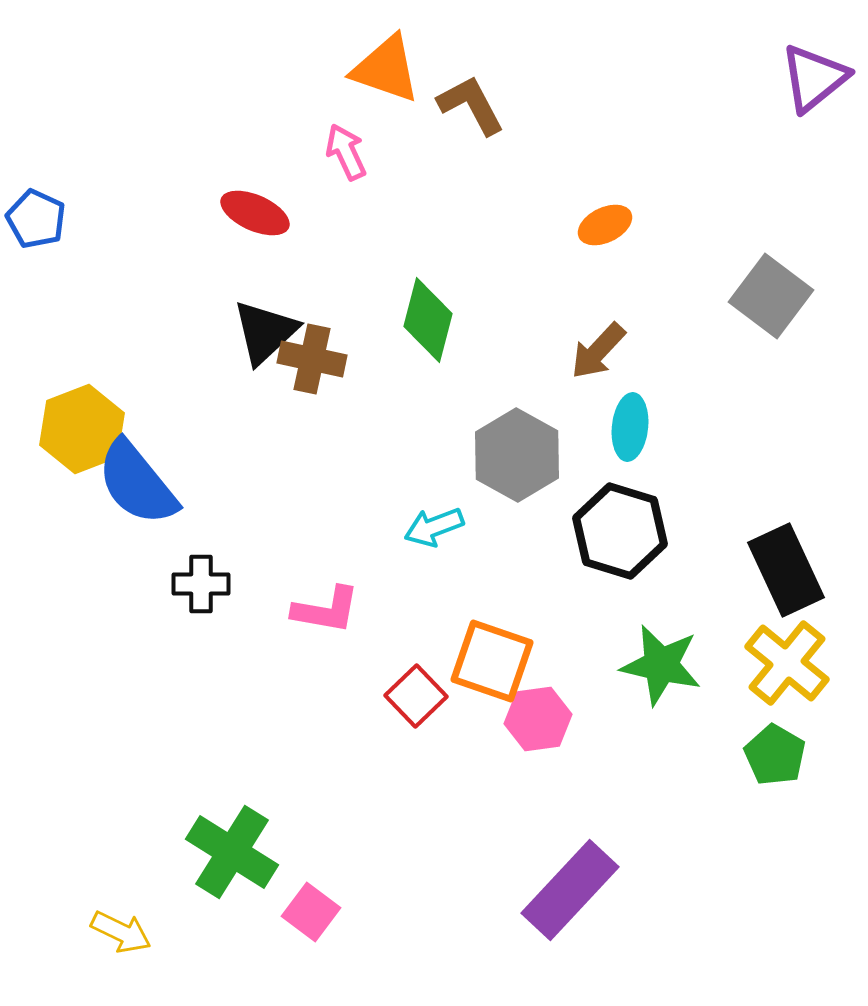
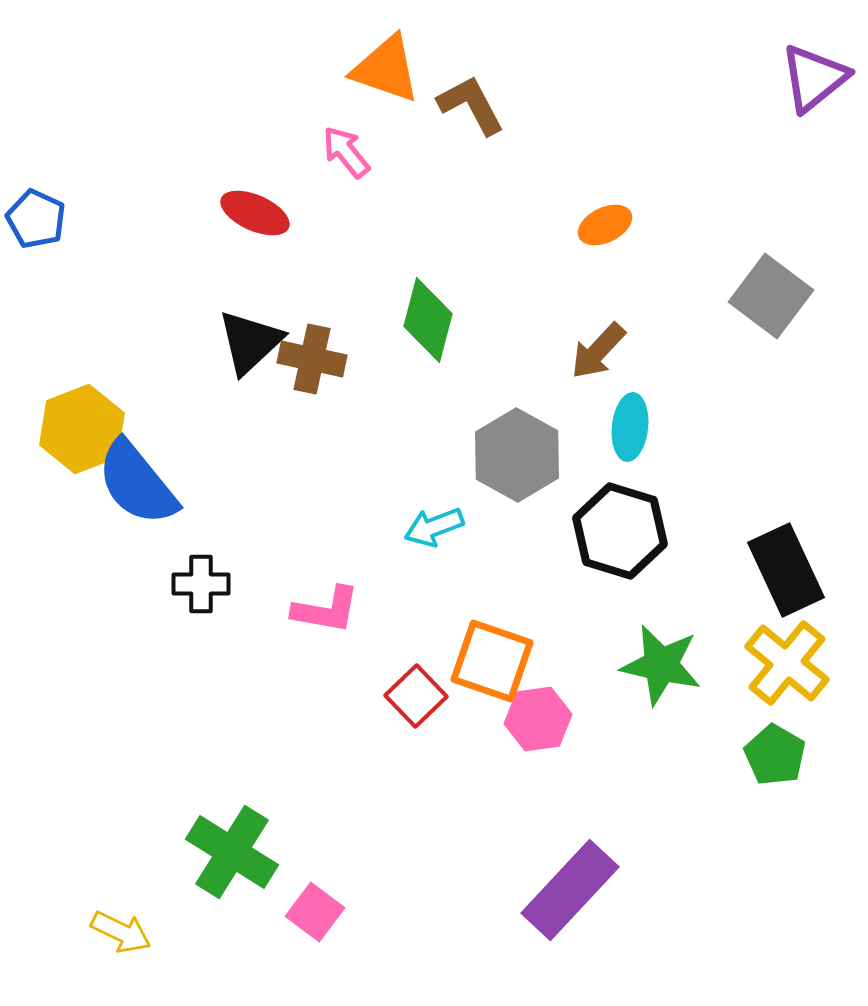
pink arrow: rotated 14 degrees counterclockwise
black triangle: moved 15 px left, 10 px down
pink square: moved 4 px right
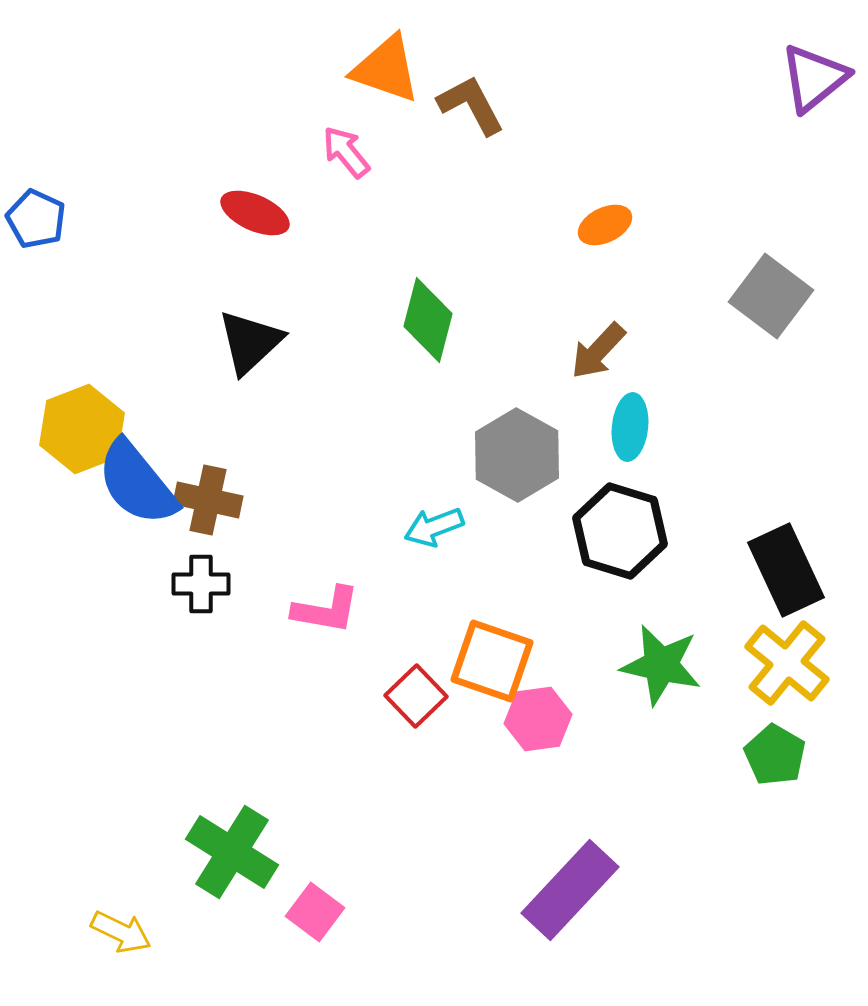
brown cross: moved 104 px left, 141 px down
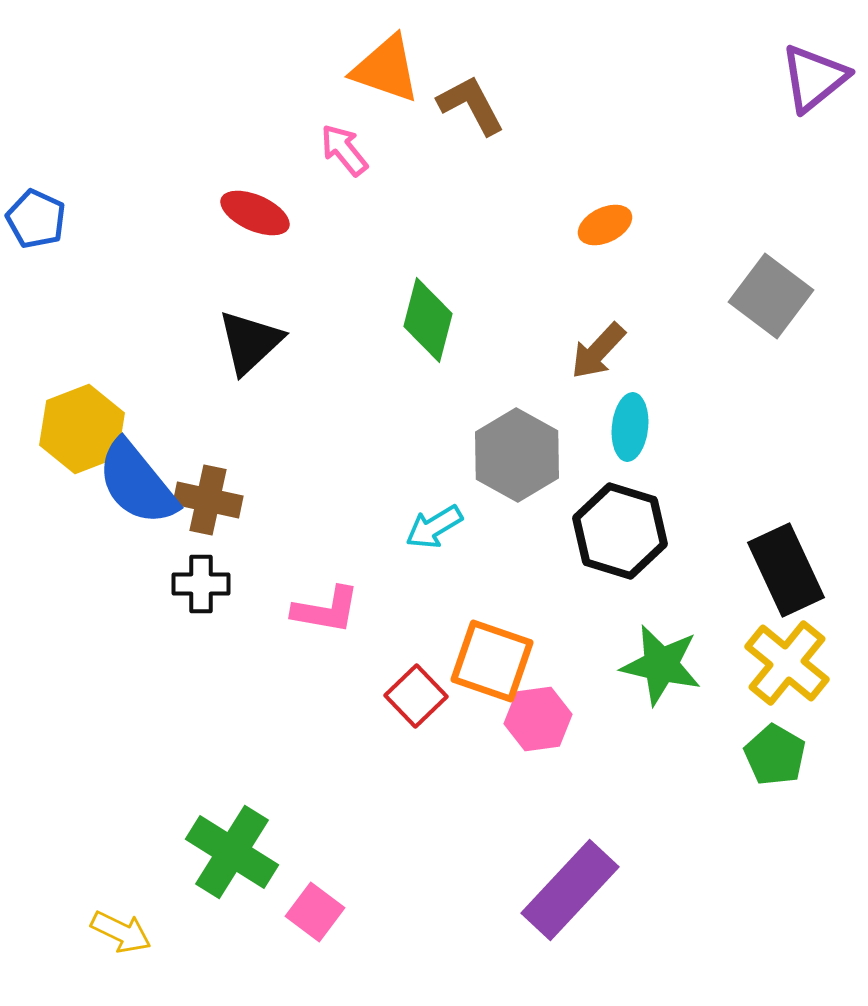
pink arrow: moved 2 px left, 2 px up
cyan arrow: rotated 10 degrees counterclockwise
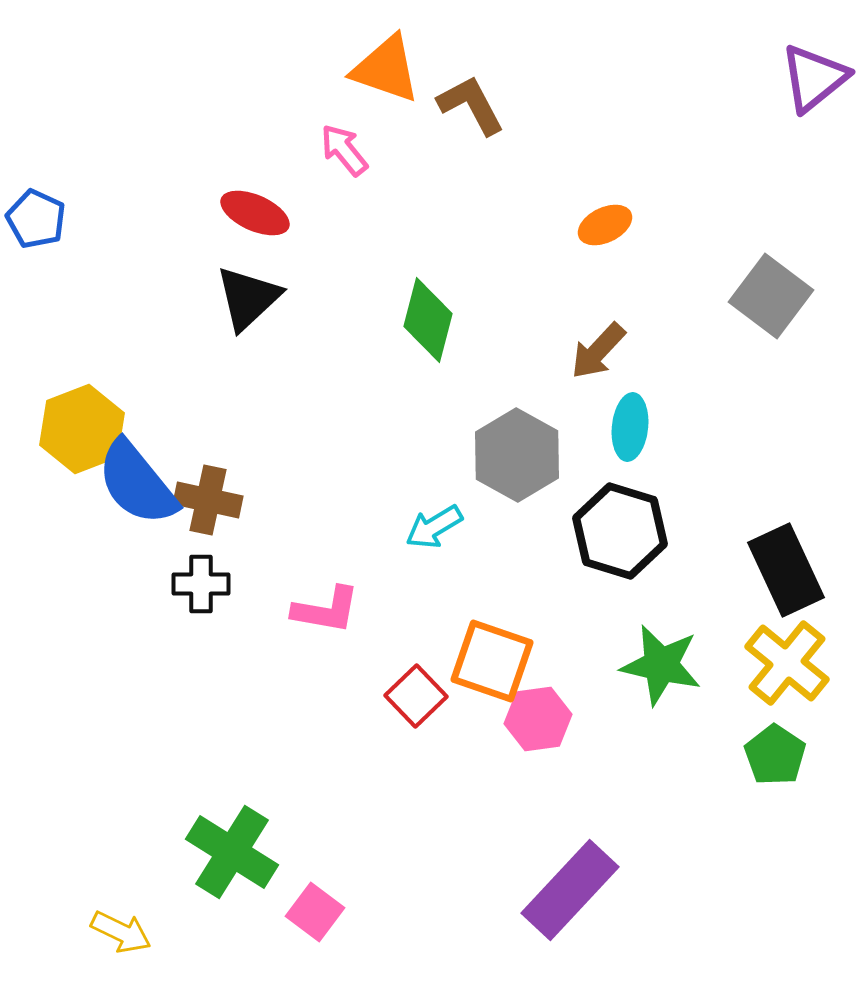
black triangle: moved 2 px left, 44 px up
green pentagon: rotated 4 degrees clockwise
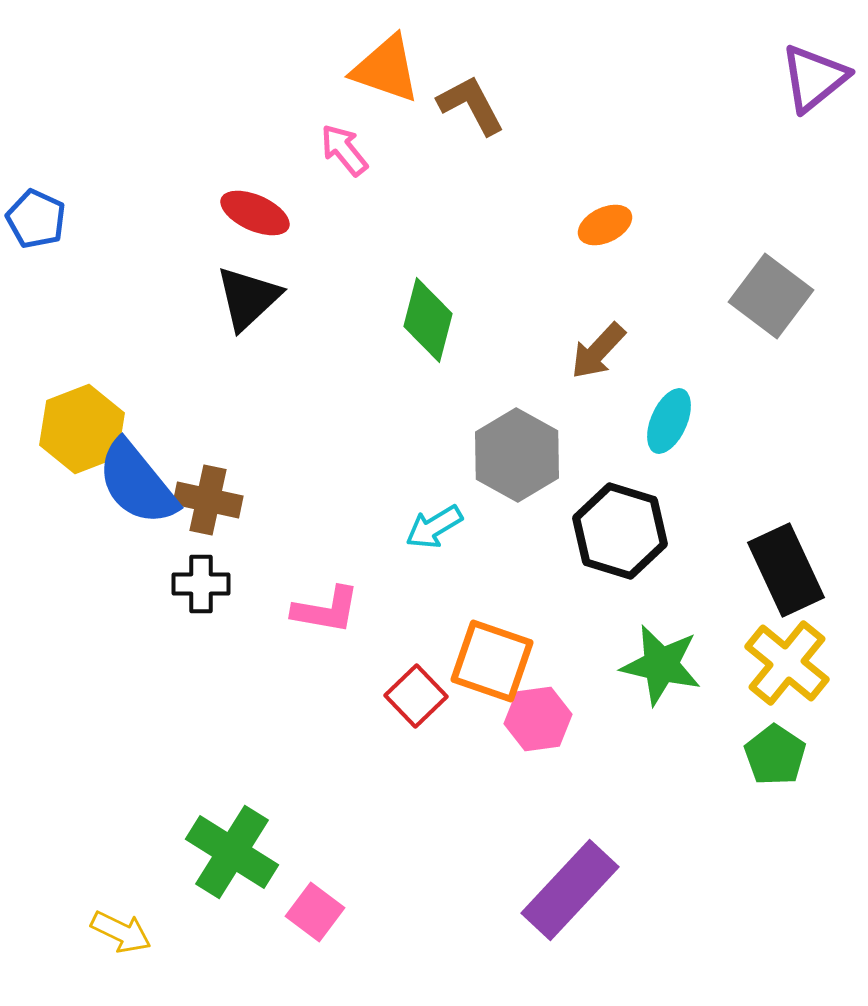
cyan ellipse: moved 39 px right, 6 px up; rotated 18 degrees clockwise
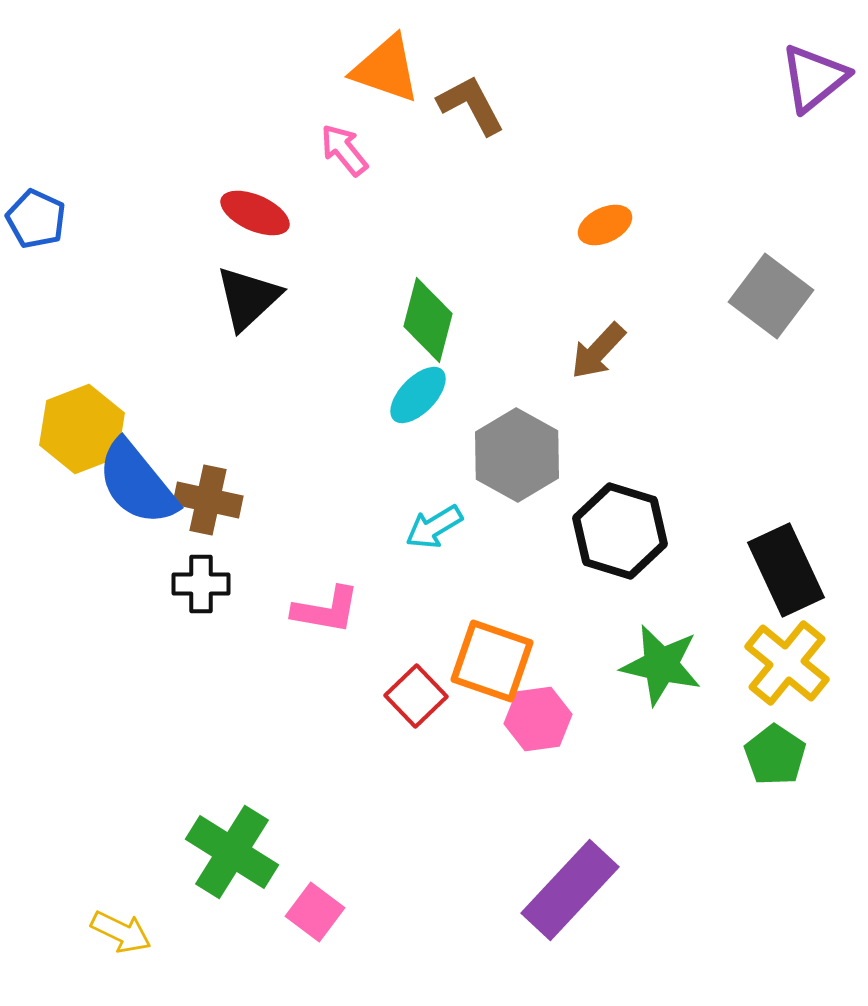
cyan ellipse: moved 251 px left, 26 px up; rotated 20 degrees clockwise
